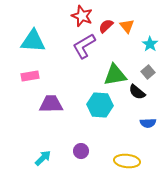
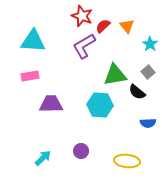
red semicircle: moved 3 px left
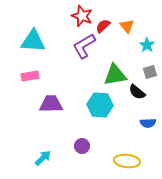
cyan star: moved 3 px left, 1 px down
gray square: moved 2 px right; rotated 24 degrees clockwise
purple circle: moved 1 px right, 5 px up
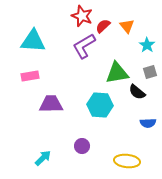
green triangle: moved 2 px right, 2 px up
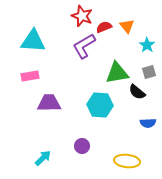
red semicircle: moved 1 px right, 1 px down; rotated 21 degrees clockwise
gray square: moved 1 px left
purple trapezoid: moved 2 px left, 1 px up
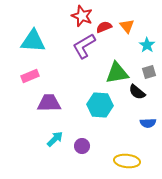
pink rectangle: rotated 12 degrees counterclockwise
cyan arrow: moved 12 px right, 19 px up
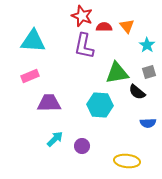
red semicircle: rotated 21 degrees clockwise
purple L-shape: rotated 48 degrees counterclockwise
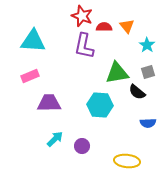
gray square: moved 1 px left
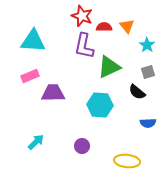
green triangle: moved 8 px left, 6 px up; rotated 15 degrees counterclockwise
purple trapezoid: moved 4 px right, 10 px up
cyan arrow: moved 19 px left, 3 px down
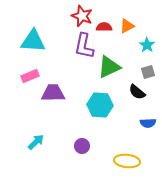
orange triangle: rotated 42 degrees clockwise
